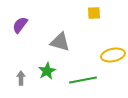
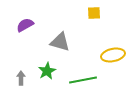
purple semicircle: moved 5 px right; rotated 24 degrees clockwise
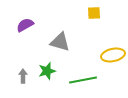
green star: rotated 12 degrees clockwise
gray arrow: moved 2 px right, 2 px up
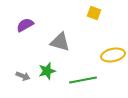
yellow square: rotated 24 degrees clockwise
gray arrow: rotated 112 degrees clockwise
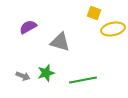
purple semicircle: moved 3 px right, 2 px down
yellow ellipse: moved 26 px up
green star: moved 1 px left, 2 px down
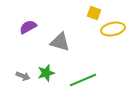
green line: rotated 12 degrees counterclockwise
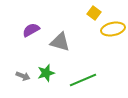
yellow square: rotated 16 degrees clockwise
purple semicircle: moved 3 px right, 3 px down
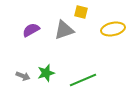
yellow square: moved 13 px left, 1 px up; rotated 24 degrees counterclockwise
gray triangle: moved 4 px right, 12 px up; rotated 35 degrees counterclockwise
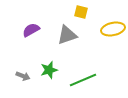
gray triangle: moved 3 px right, 5 px down
green star: moved 3 px right, 3 px up
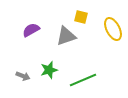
yellow square: moved 5 px down
yellow ellipse: rotated 75 degrees clockwise
gray triangle: moved 1 px left, 1 px down
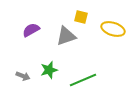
yellow ellipse: rotated 45 degrees counterclockwise
